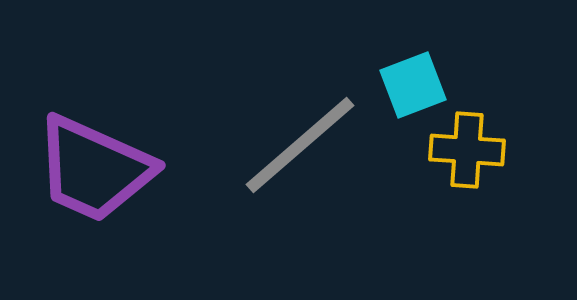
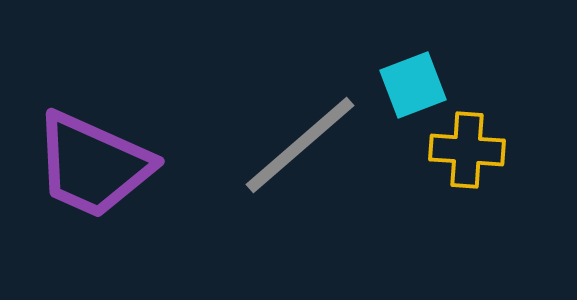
purple trapezoid: moved 1 px left, 4 px up
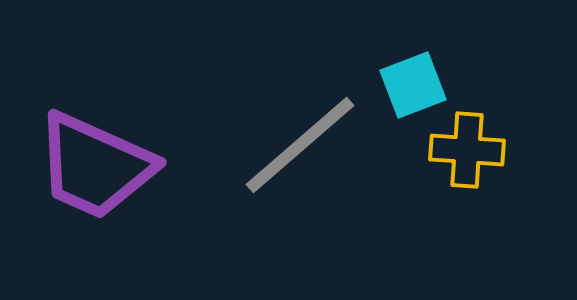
purple trapezoid: moved 2 px right, 1 px down
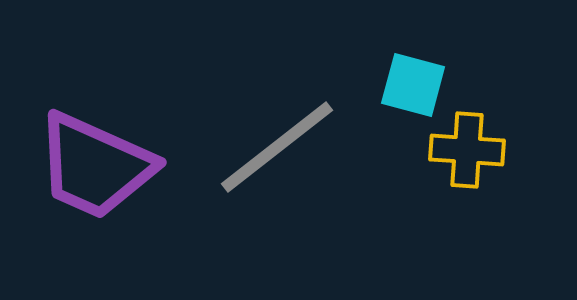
cyan square: rotated 36 degrees clockwise
gray line: moved 23 px left, 2 px down; rotated 3 degrees clockwise
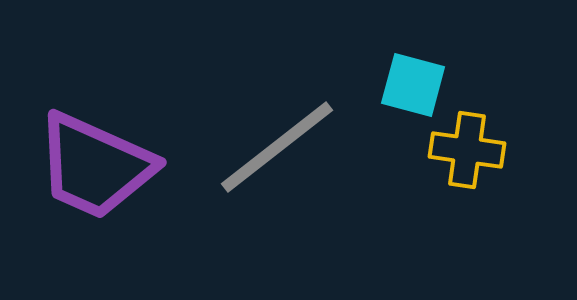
yellow cross: rotated 4 degrees clockwise
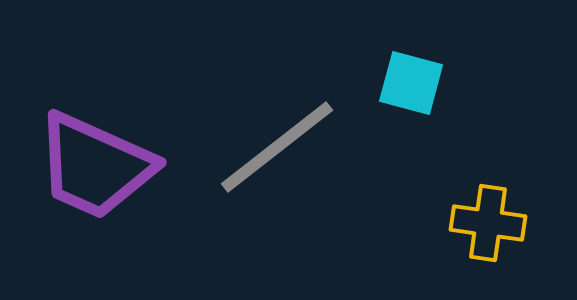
cyan square: moved 2 px left, 2 px up
yellow cross: moved 21 px right, 73 px down
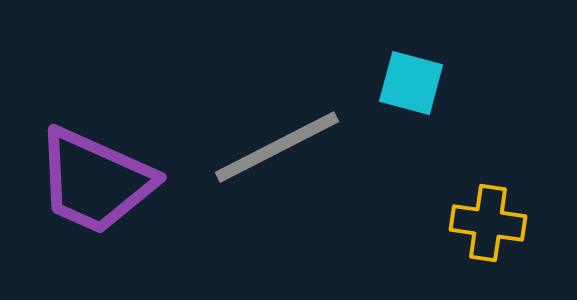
gray line: rotated 11 degrees clockwise
purple trapezoid: moved 15 px down
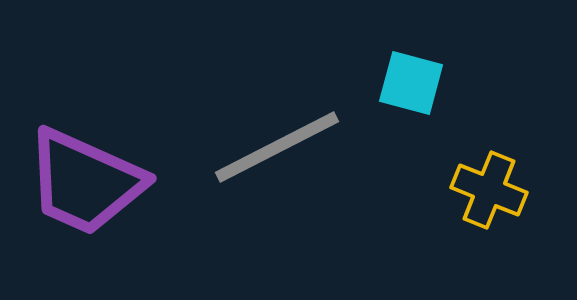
purple trapezoid: moved 10 px left, 1 px down
yellow cross: moved 1 px right, 33 px up; rotated 14 degrees clockwise
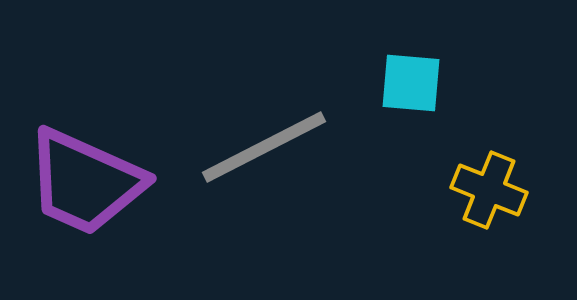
cyan square: rotated 10 degrees counterclockwise
gray line: moved 13 px left
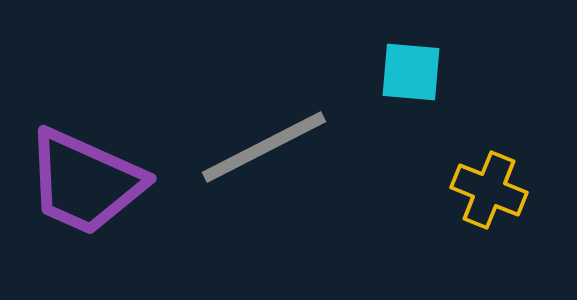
cyan square: moved 11 px up
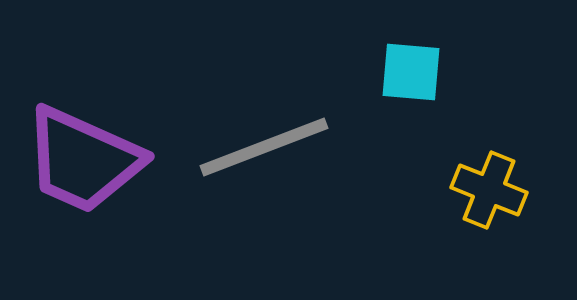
gray line: rotated 6 degrees clockwise
purple trapezoid: moved 2 px left, 22 px up
